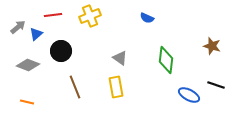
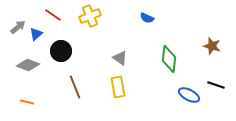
red line: rotated 42 degrees clockwise
green diamond: moved 3 px right, 1 px up
yellow rectangle: moved 2 px right
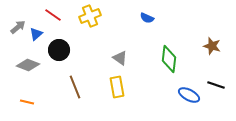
black circle: moved 2 px left, 1 px up
yellow rectangle: moved 1 px left
